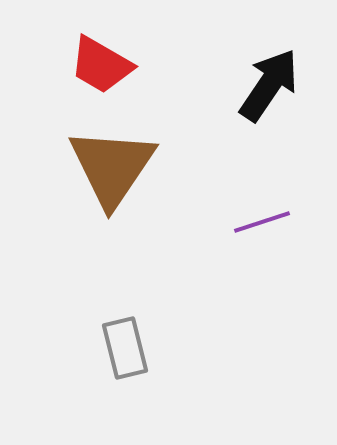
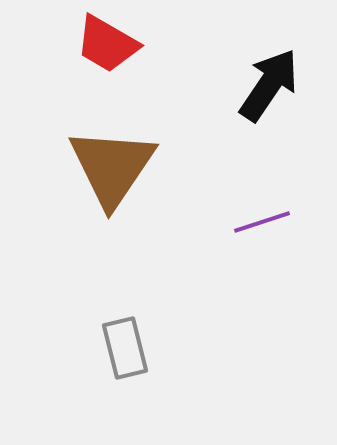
red trapezoid: moved 6 px right, 21 px up
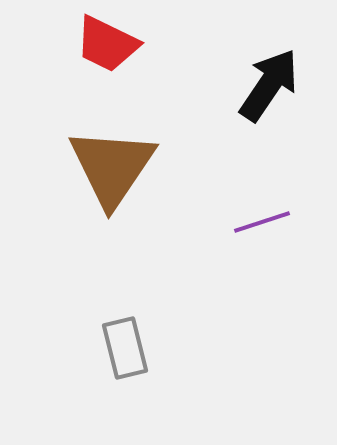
red trapezoid: rotated 4 degrees counterclockwise
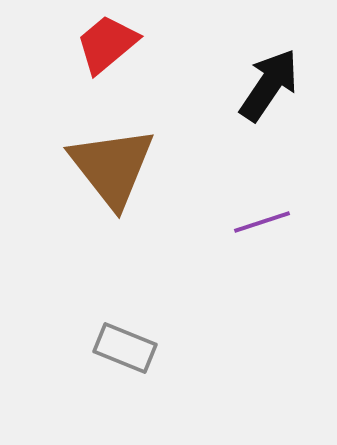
red trapezoid: rotated 114 degrees clockwise
brown triangle: rotated 12 degrees counterclockwise
gray rectangle: rotated 54 degrees counterclockwise
